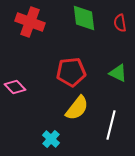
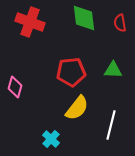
green triangle: moved 5 px left, 3 px up; rotated 24 degrees counterclockwise
pink diamond: rotated 60 degrees clockwise
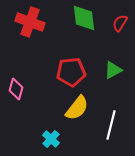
red semicircle: rotated 42 degrees clockwise
green triangle: rotated 30 degrees counterclockwise
pink diamond: moved 1 px right, 2 px down
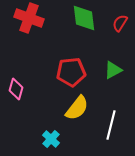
red cross: moved 1 px left, 4 px up
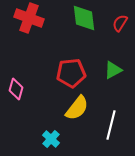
red pentagon: moved 1 px down
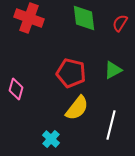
red pentagon: rotated 20 degrees clockwise
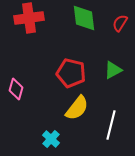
red cross: rotated 28 degrees counterclockwise
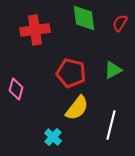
red cross: moved 6 px right, 12 px down
cyan cross: moved 2 px right, 2 px up
